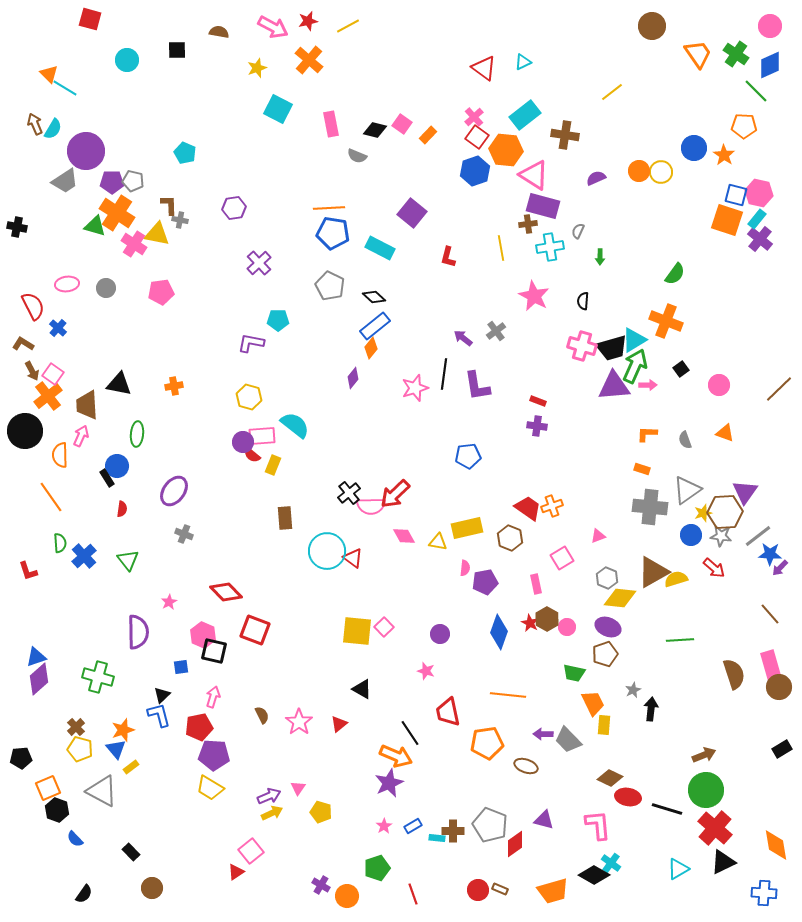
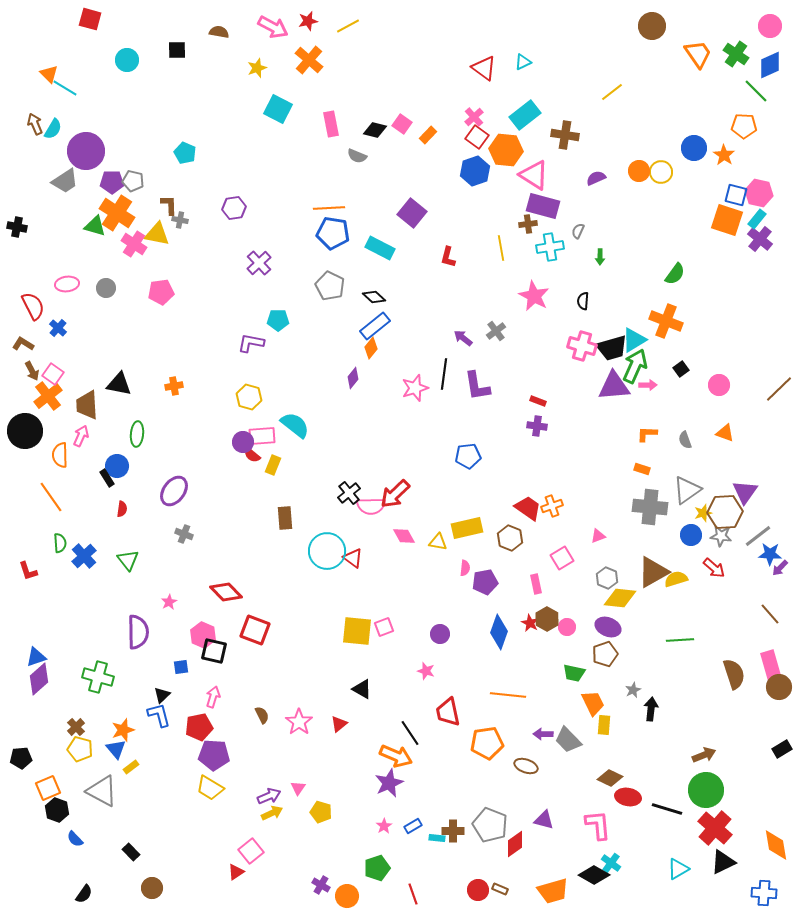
pink square at (384, 627): rotated 24 degrees clockwise
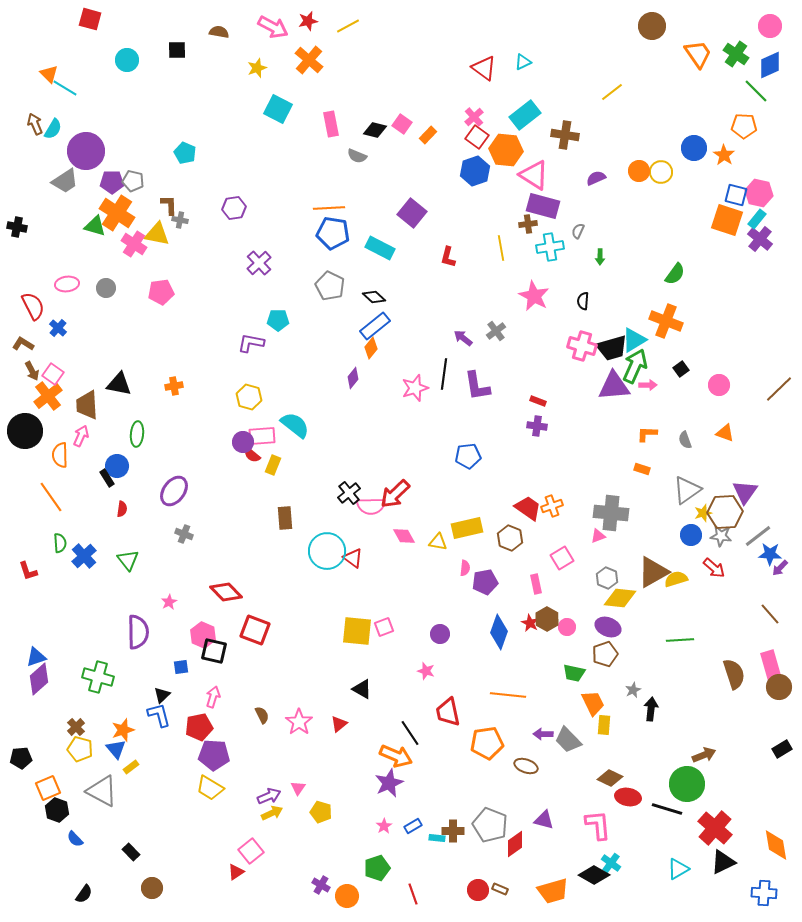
gray cross at (650, 507): moved 39 px left, 6 px down
green circle at (706, 790): moved 19 px left, 6 px up
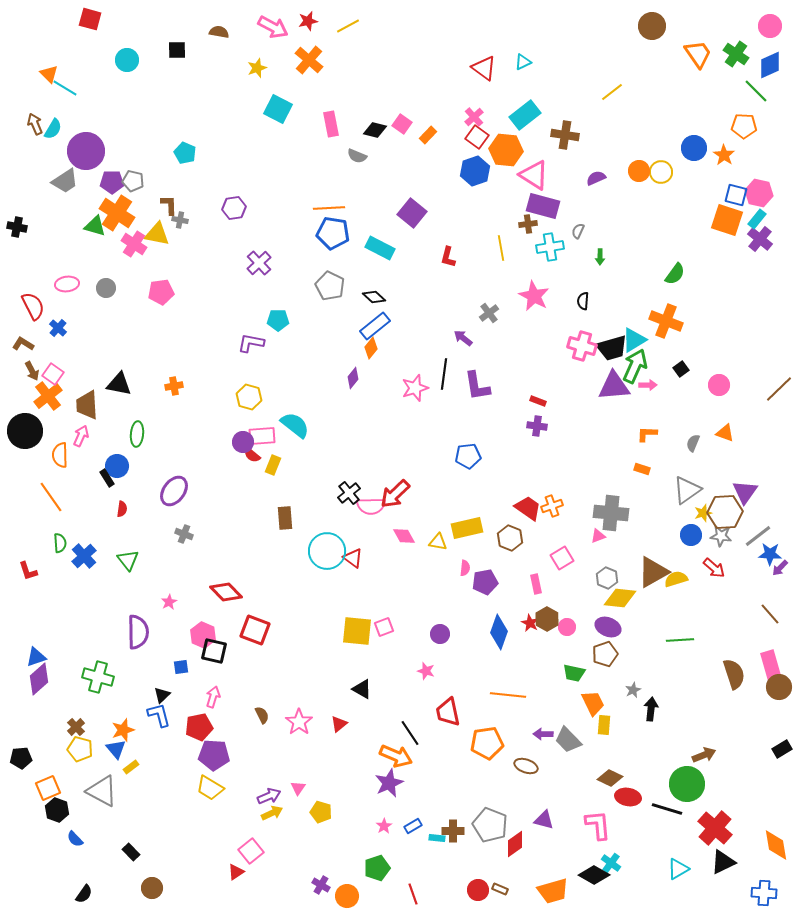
gray cross at (496, 331): moved 7 px left, 18 px up
gray semicircle at (685, 440): moved 8 px right, 3 px down; rotated 42 degrees clockwise
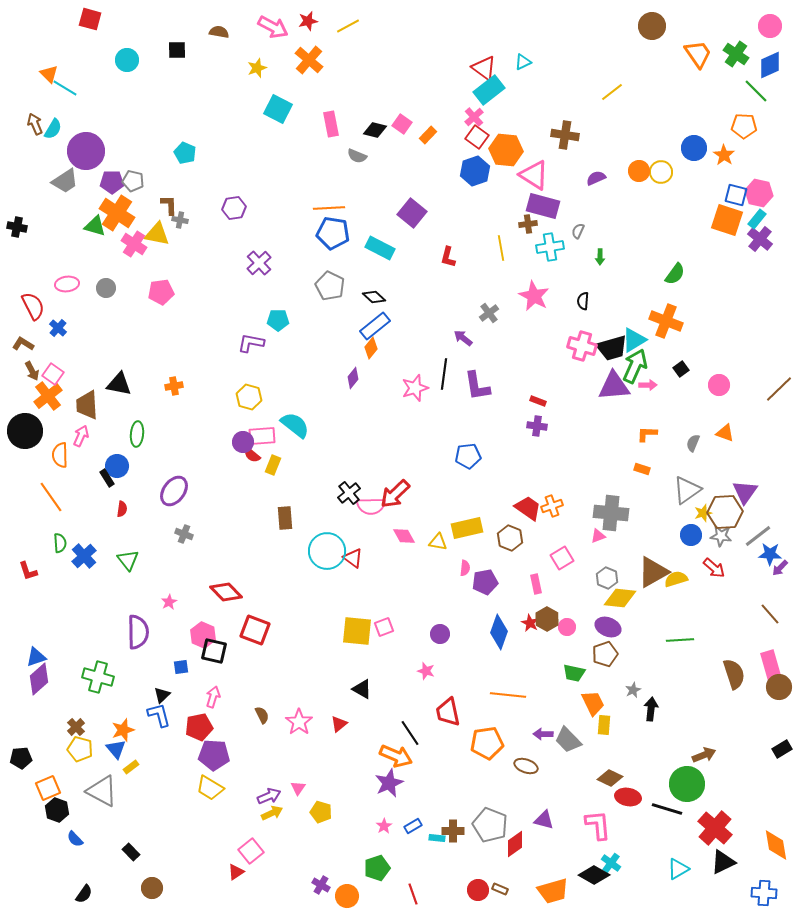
cyan rectangle at (525, 115): moved 36 px left, 25 px up
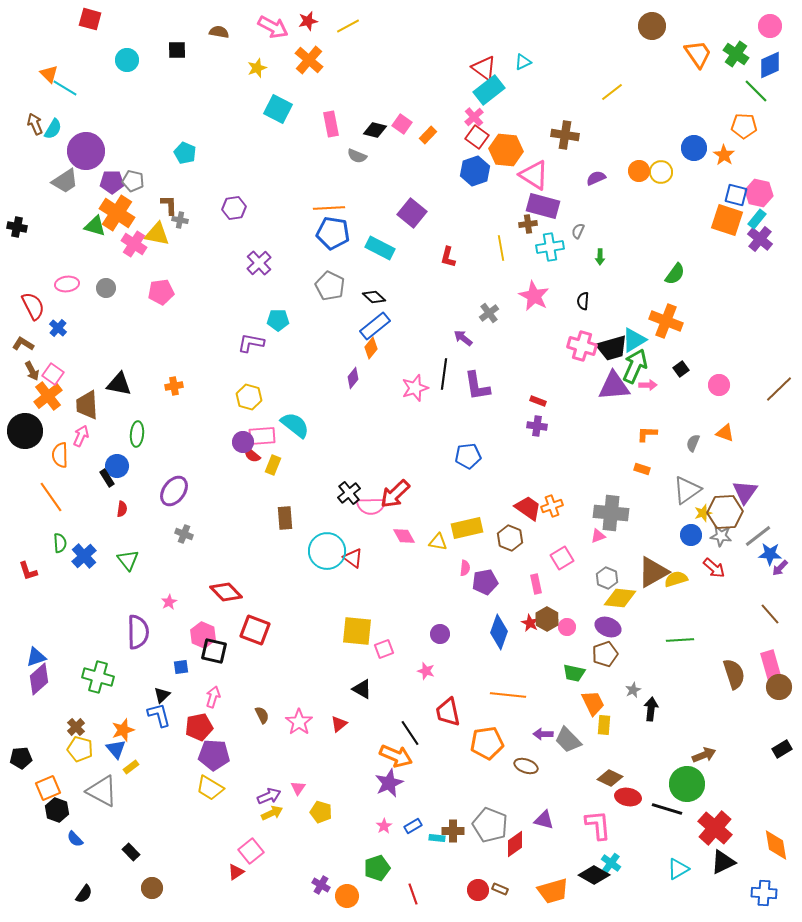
pink square at (384, 627): moved 22 px down
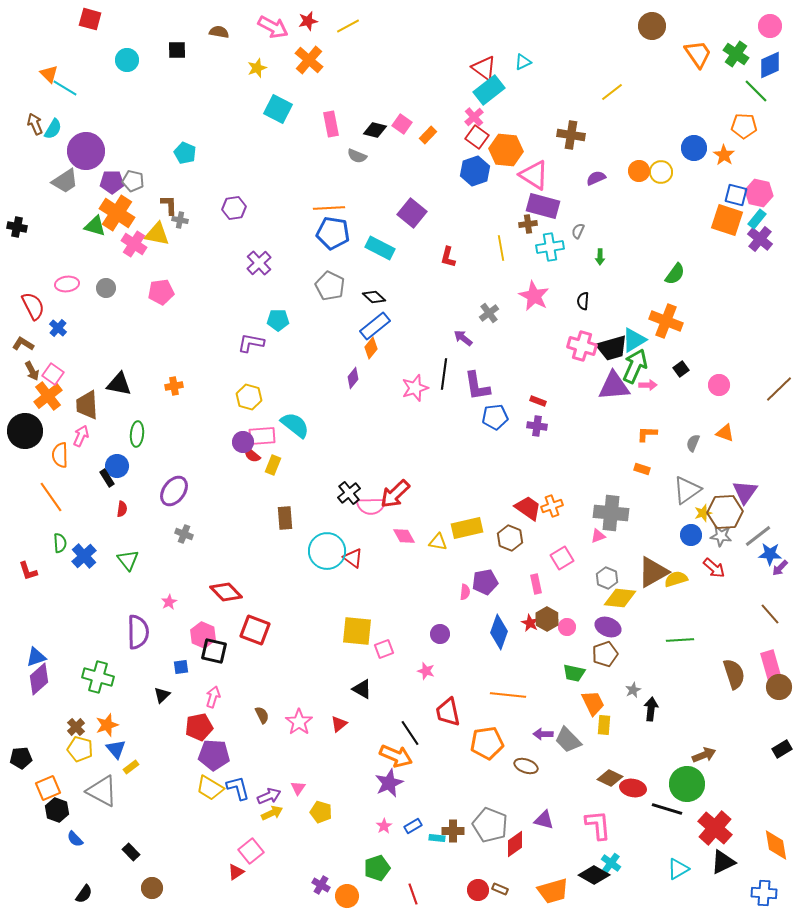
brown cross at (565, 135): moved 6 px right
blue pentagon at (468, 456): moved 27 px right, 39 px up
pink semicircle at (465, 568): moved 24 px down
blue L-shape at (159, 715): moved 79 px right, 73 px down
orange star at (123, 730): moved 16 px left, 5 px up
red ellipse at (628, 797): moved 5 px right, 9 px up
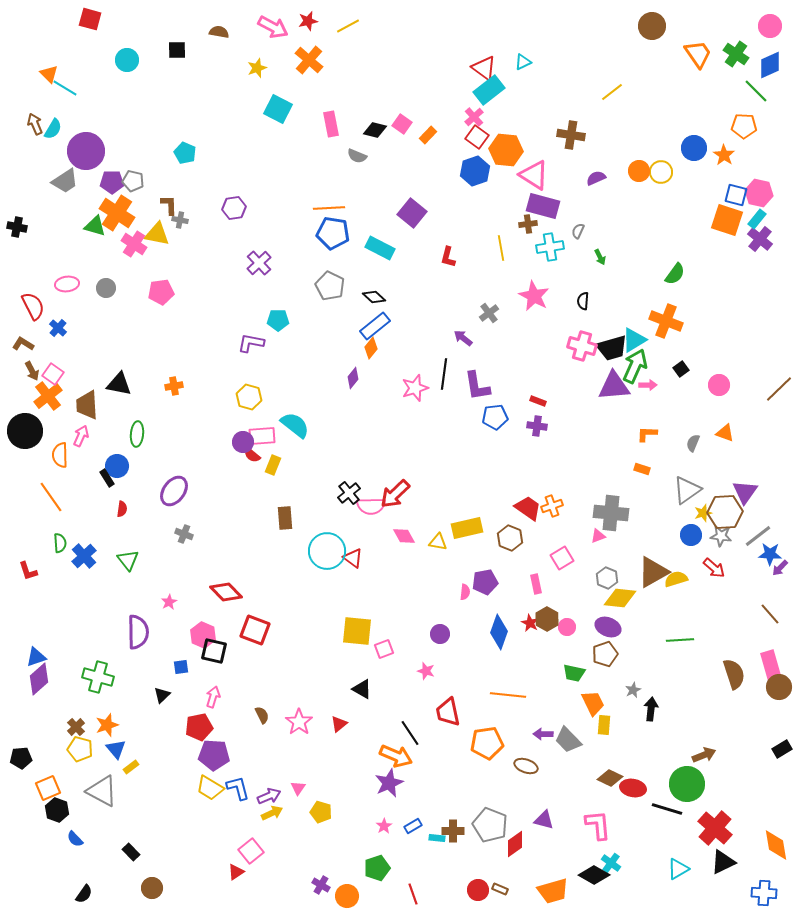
green arrow at (600, 257): rotated 28 degrees counterclockwise
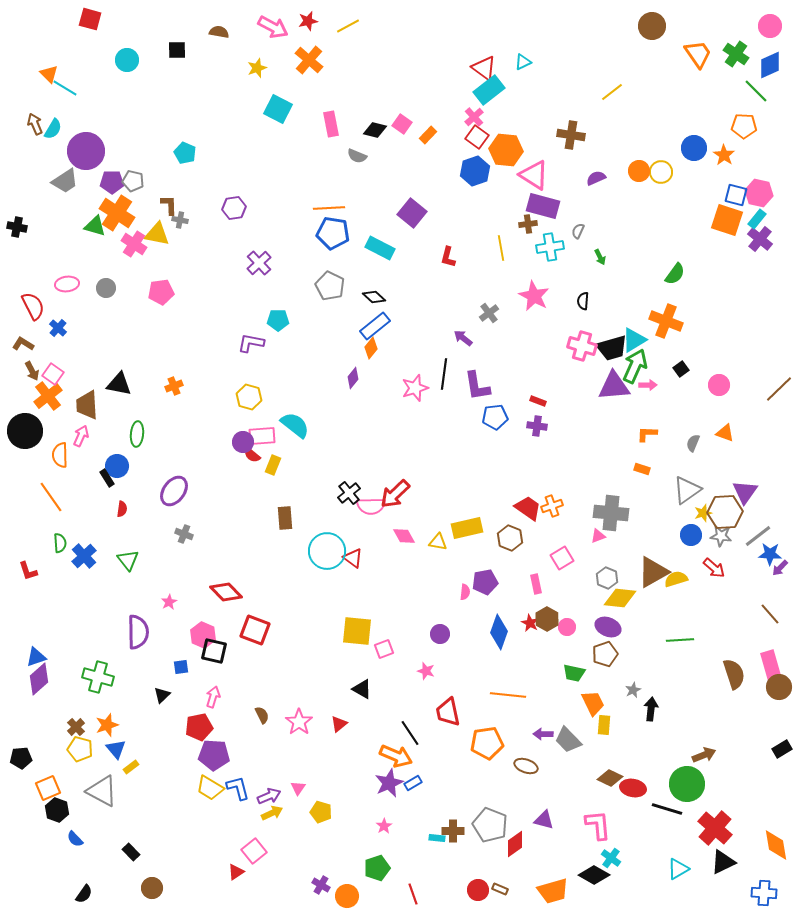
orange cross at (174, 386): rotated 12 degrees counterclockwise
blue rectangle at (413, 826): moved 43 px up
pink square at (251, 851): moved 3 px right
cyan cross at (611, 863): moved 5 px up
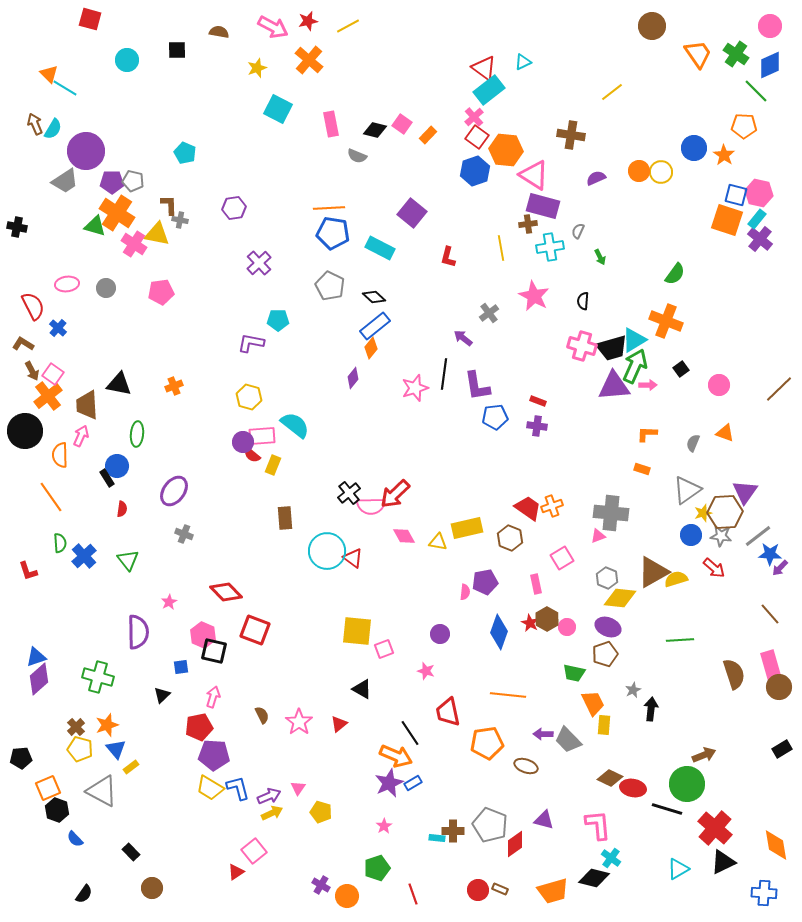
black diamond at (594, 875): moved 3 px down; rotated 16 degrees counterclockwise
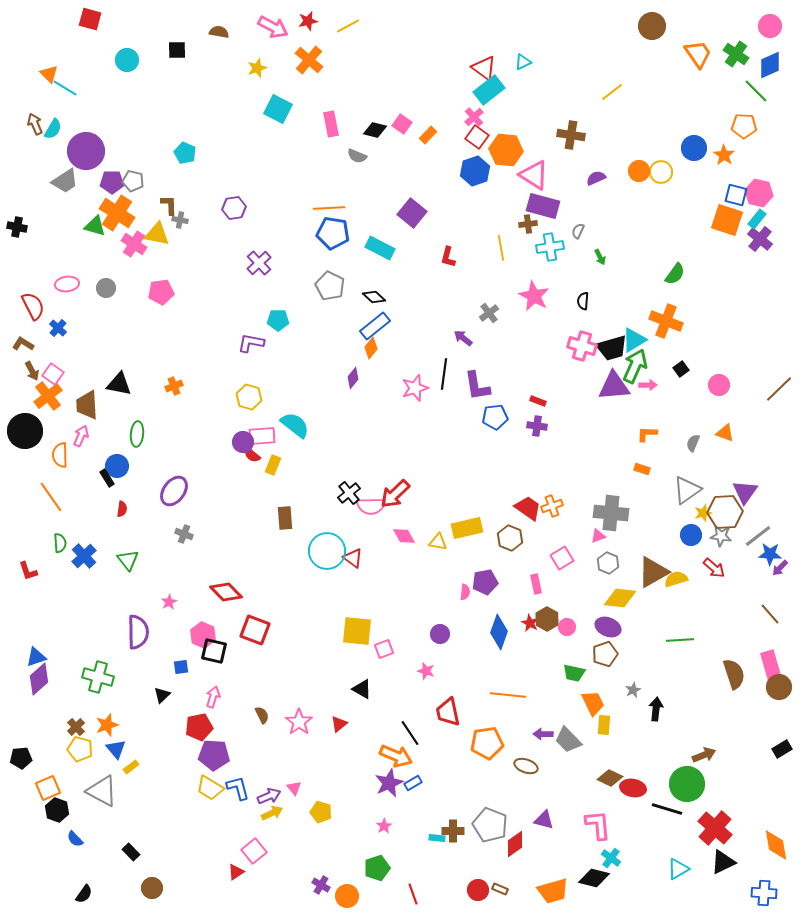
gray hexagon at (607, 578): moved 1 px right, 15 px up
black arrow at (651, 709): moved 5 px right
pink triangle at (298, 788): moved 4 px left; rotated 14 degrees counterclockwise
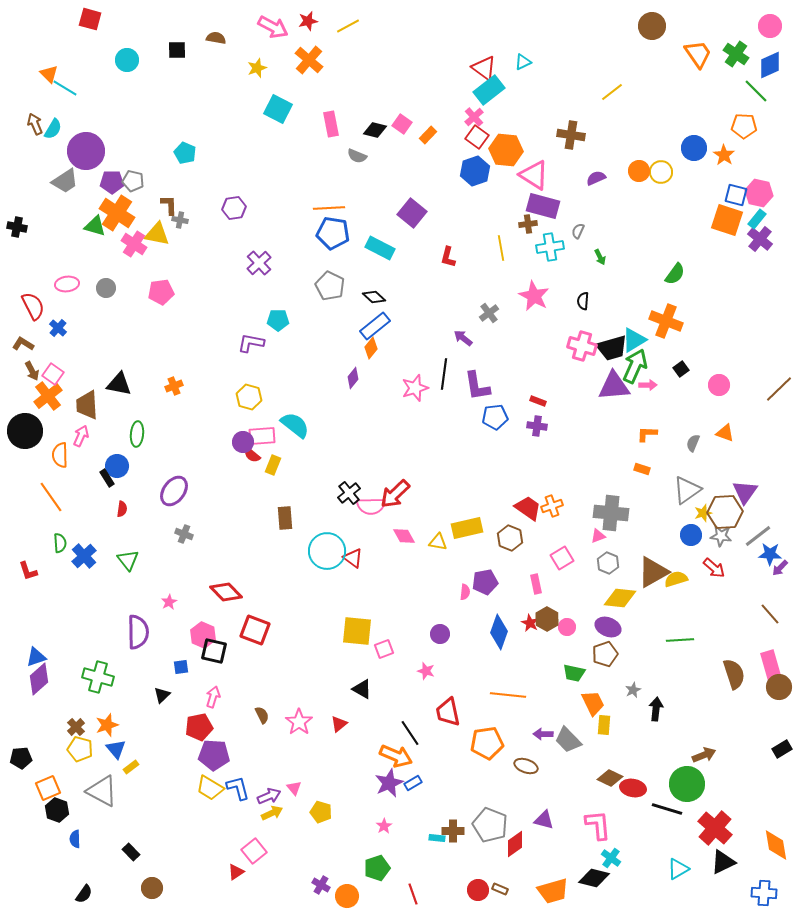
brown semicircle at (219, 32): moved 3 px left, 6 px down
blue semicircle at (75, 839): rotated 42 degrees clockwise
